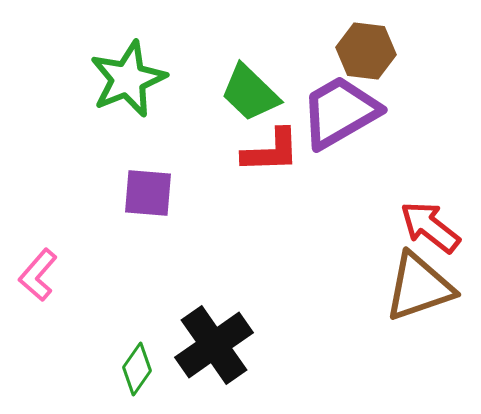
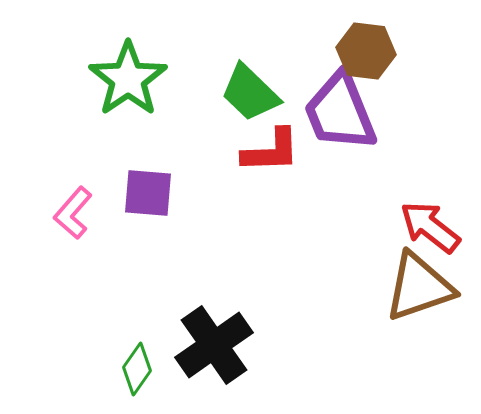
green star: rotated 12 degrees counterclockwise
purple trapezoid: rotated 82 degrees counterclockwise
pink L-shape: moved 35 px right, 62 px up
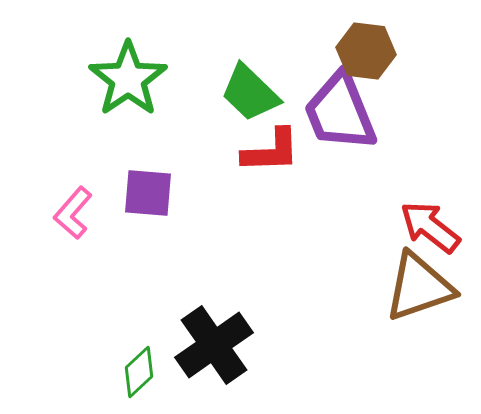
green diamond: moved 2 px right, 3 px down; rotated 12 degrees clockwise
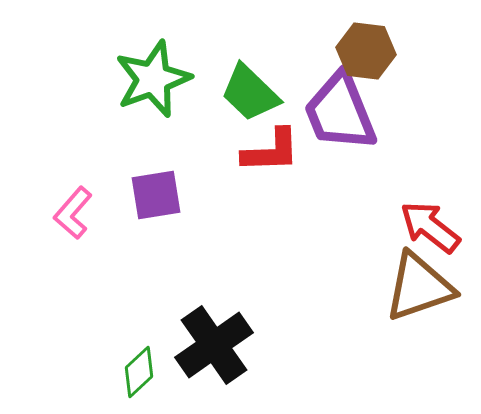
green star: moved 25 px right; rotated 14 degrees clockwise
purple square: moved 8 px right, 2 px down; rotated 14 degrees counterclockwise
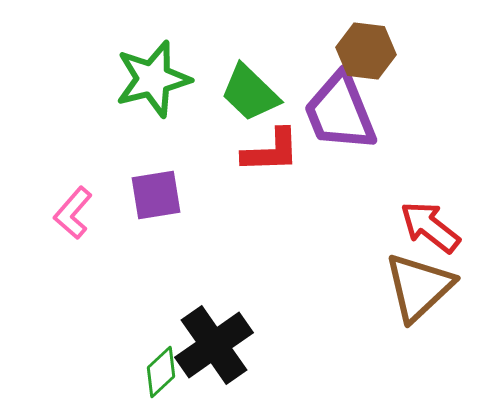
green star: rotated 6 degrees clockwise
brown triangle: rotated 24 degrees counterclockwise
green diamond: moved 22 px right
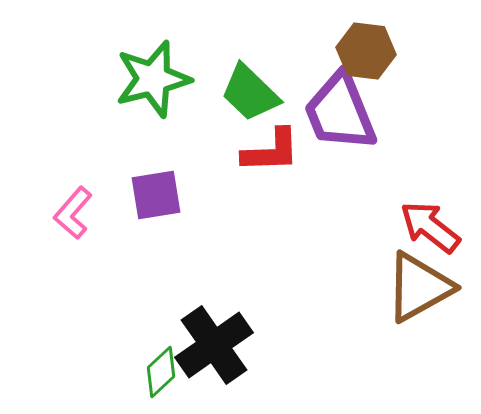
brown triangle: rotated 14 degrees clockwise
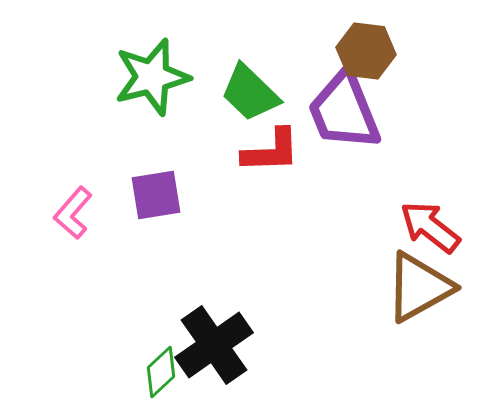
green star: moved 1 px left, 2 px up
purple trapezoid: moved 4 px right, 1 px up
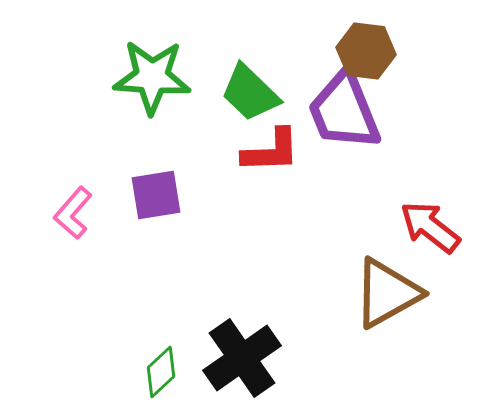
green star: rotated 18 degrees clockwise
brown triangle: moved 32 px left, 6 px down
black cross: moved 28 px right, 13 px down
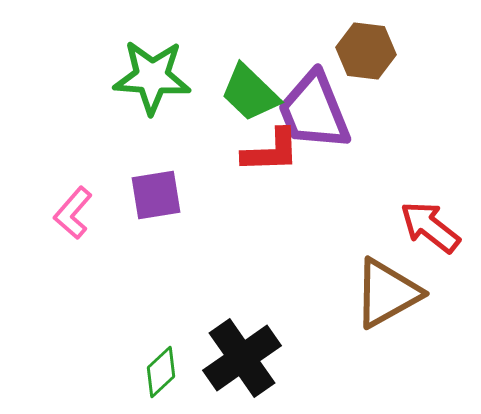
purple trapezoid: moved 30 px left
